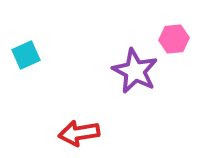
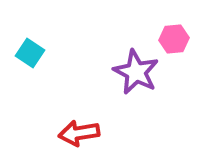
cyan square: moved 4 px right, 2 px up; rotated 32 degrees counterclockwise
purple star: moved 1 px right, 1 px down
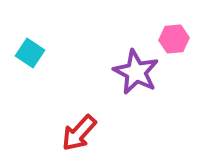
red arrow: rotated 39 degrees counterclockwise
